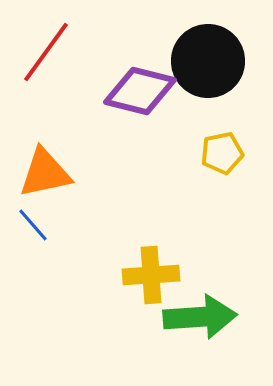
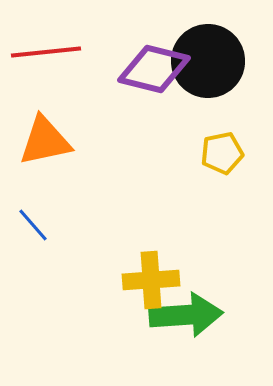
red line: rotated 48 degrees clockwise
purple diamond: moved 14 px right, 22 px up
orange triangle: moved 32 px up
yellow cross: moved 5 px down
green arrow: moved 14 px left, 2 px up
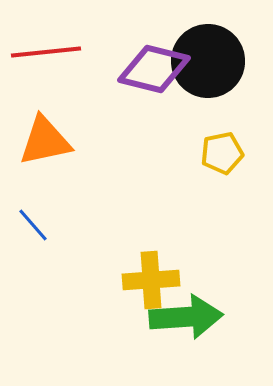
green arrow: moved 2 px down
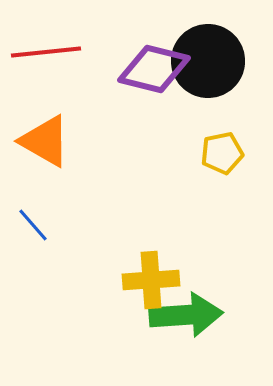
orange triangle: rotated 42 degrees clockwise
green arrow: moved 2 px up
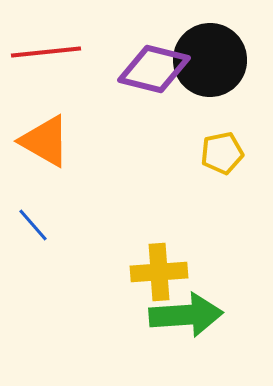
black circle: moved 2 px right, 1 px up
yellow cross: moved 8 px right, 8 px up
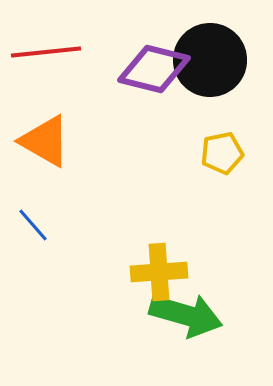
green arrow: rotated 20 degrees clockwise
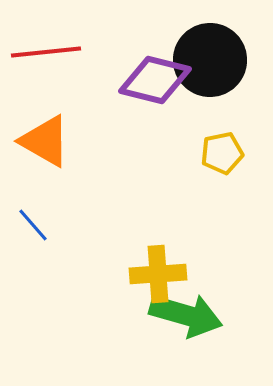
purple diamond: moved 1 px right, 11 px down
yellow cross: moved 1 px left, 2 px down
